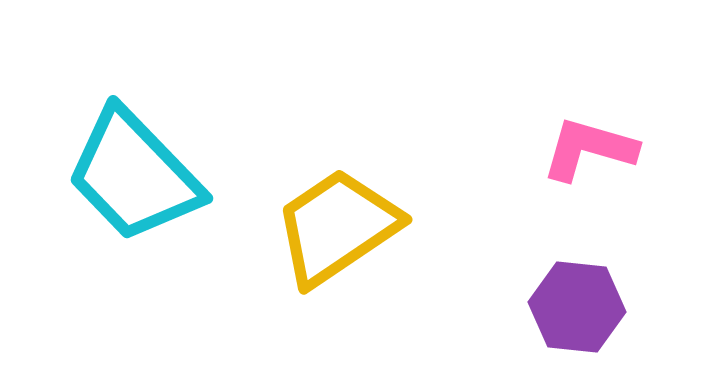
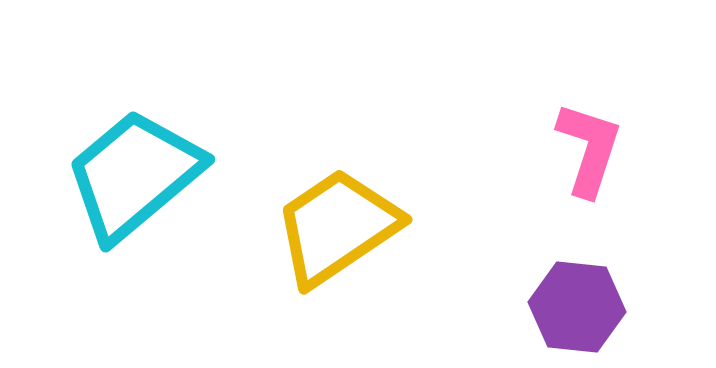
pink L-shape: rotated 92 degrees clockwise
cyan trapezoid: rotated 94 degrees clockwise
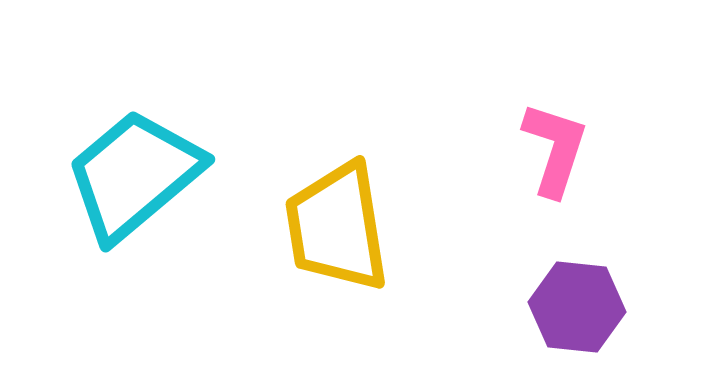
pink L-shape: moved 34 px left
yellow trapezoid: rotated 65 degrees counterclockwise
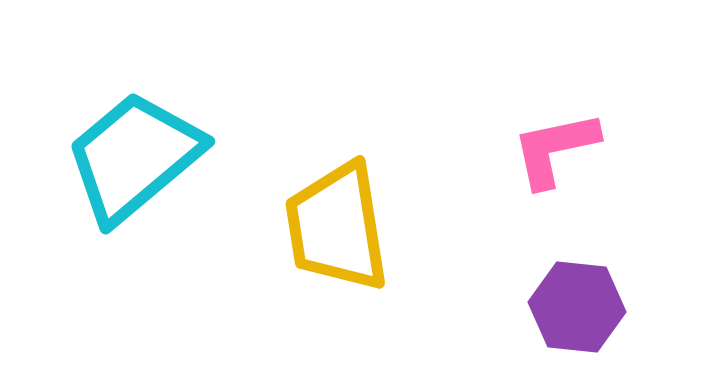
pink L-shape: rotated 120 degrees counterclockwise
cyan trapezoid: moved 18 px up
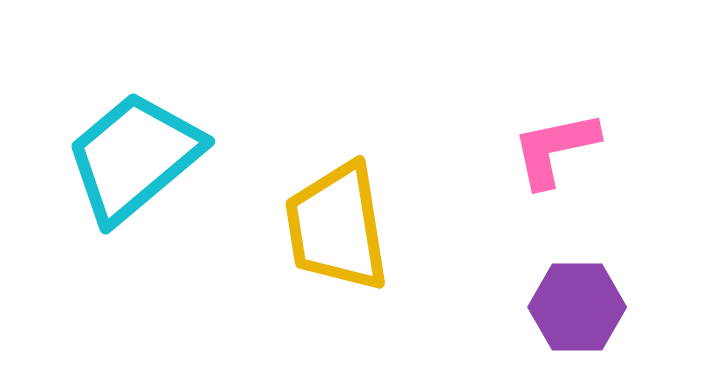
purple hexagon: rotated 6 degrees counterclockwise
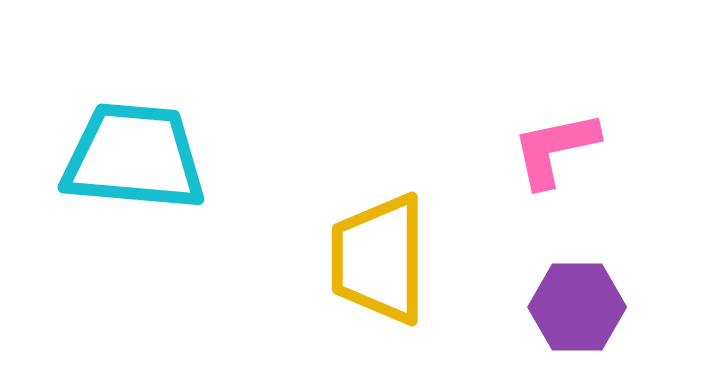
cyan trapezoid: rotated 45 degrees clockwise
yellow trapezoid: moved 42 px right, 32 px down; rotated 9 degrees clockwise
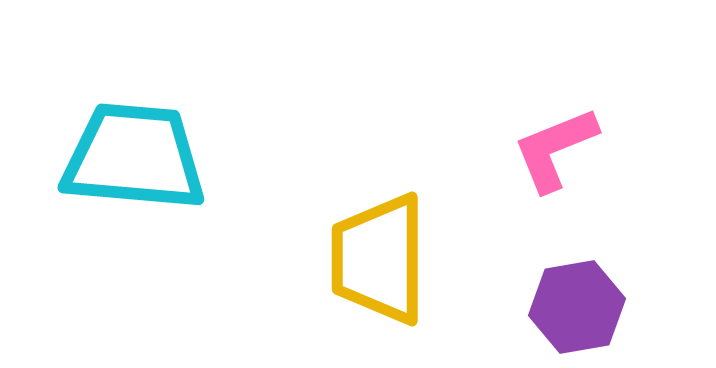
pink L-shape: rotated 10 degrees counterclockwise
purple hexagon: rotated 10 degrees counterclockwise
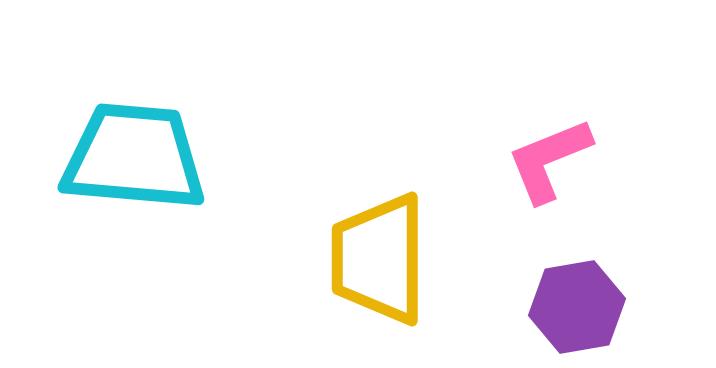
pink L-shape: moved 6 px left, 11 px down
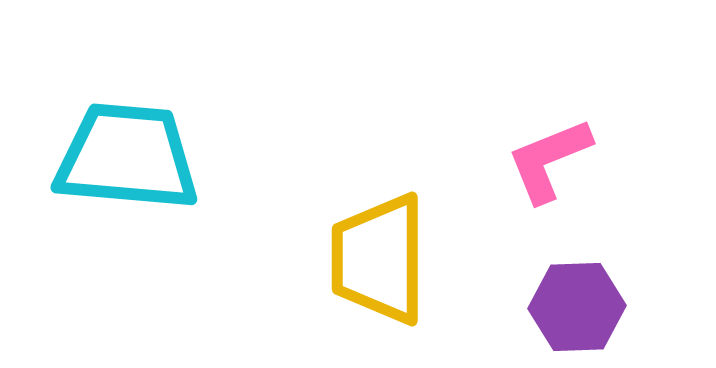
cyan trapezoid: moved 7 px left
purple hexagon: rotated 8 degrees clockwise
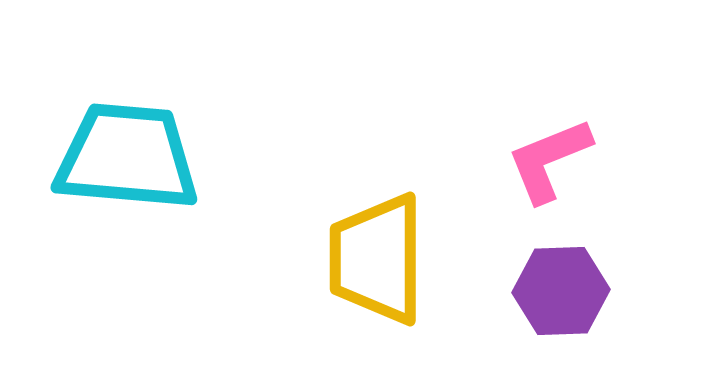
yellow trapezoid: moved 2 px left
purple hexagon: moved 16 px left, 16 px up
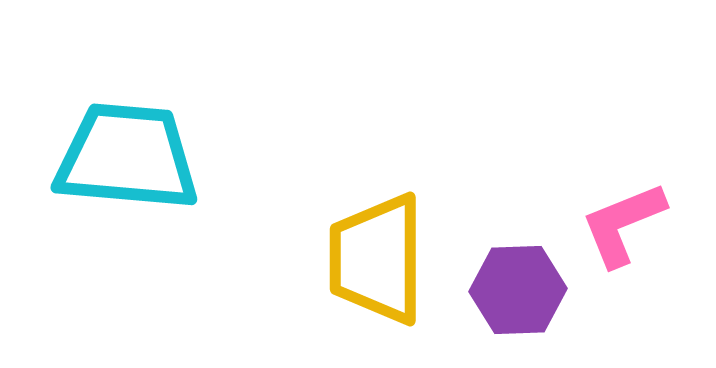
pink L-shape: moved 74 px right, 64 px down
purple hexagon: moved 43 px left, 1 px up
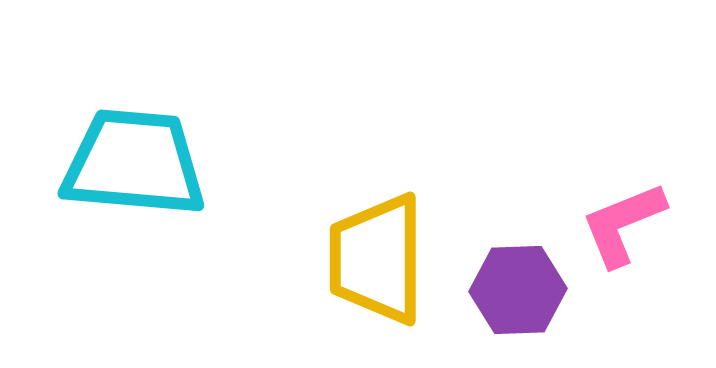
cyan trapezoid: moved 7 px right, 6 px down
